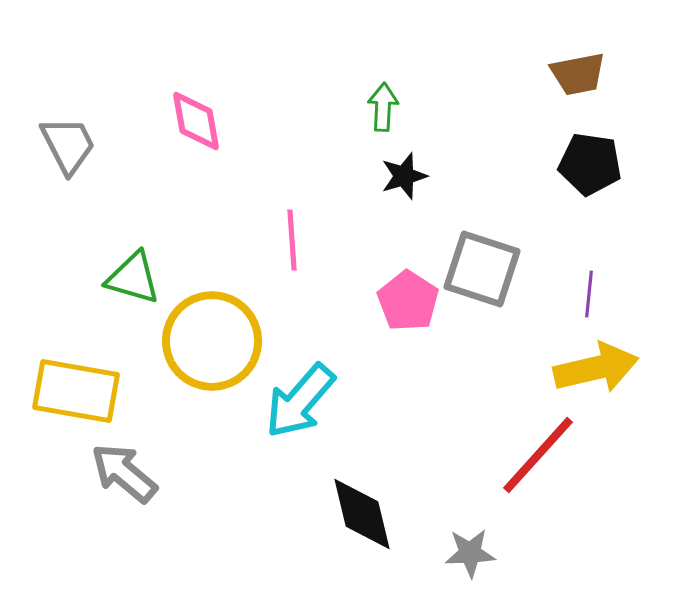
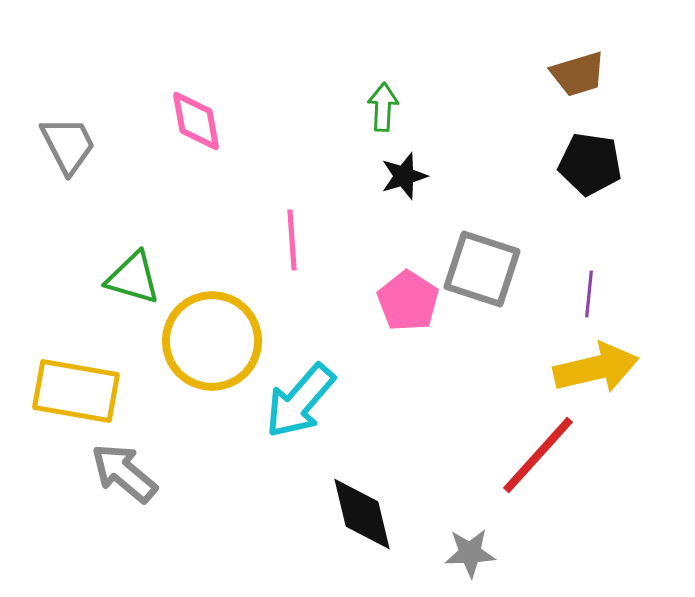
brown trapezoid: rotated 6 degrees counterclockwise
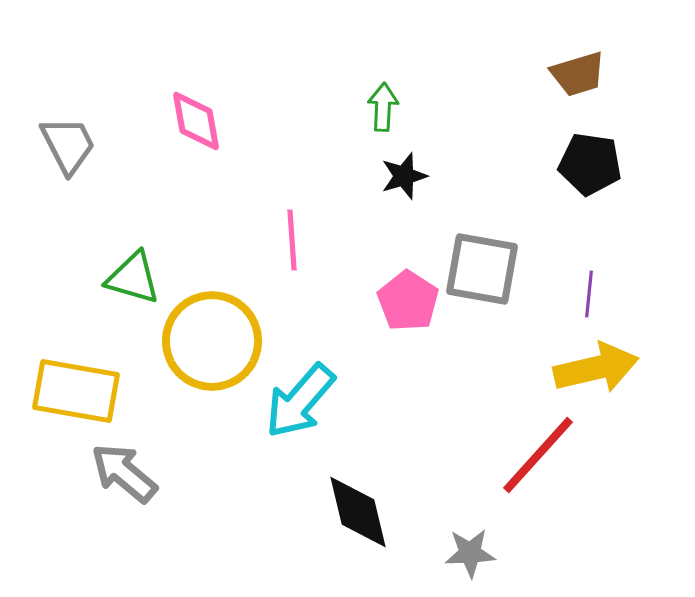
gray square: rotated 8 degrees counterclockwise
black diamond: moved 4 px left, 2 px up
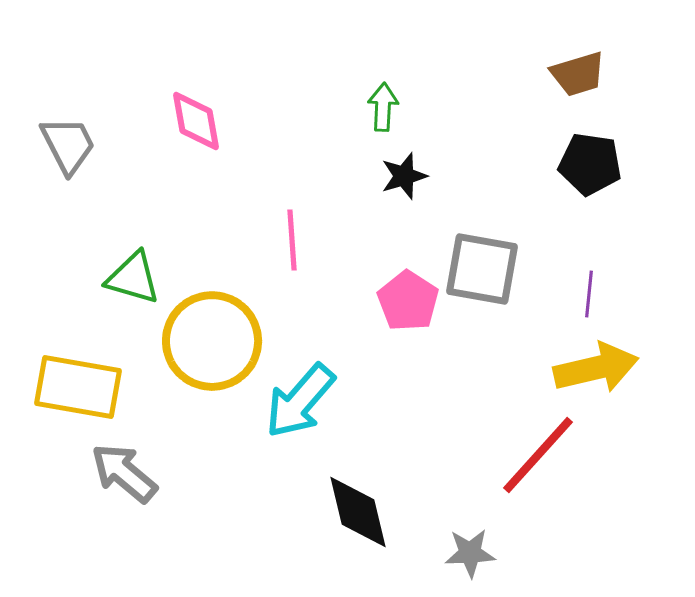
yellow rectangle: moved 2 px right, 4 px up
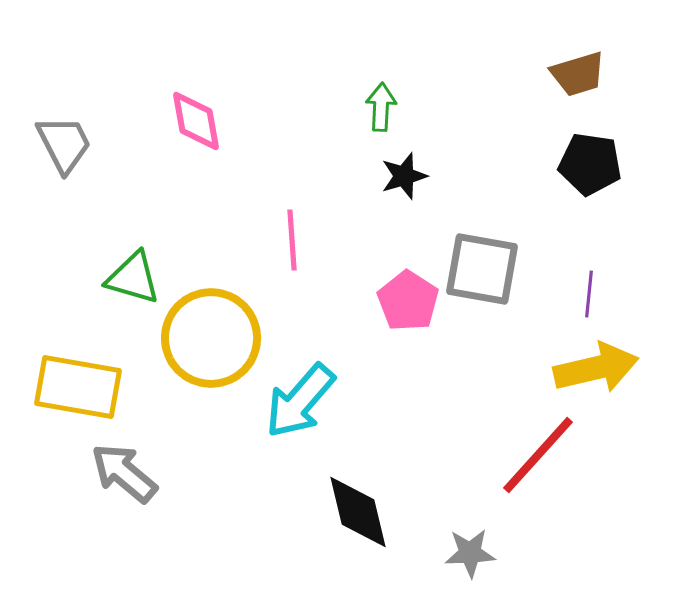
green arrow: moved 2 px left
gray trapezoid: moved 4 px left, 1 px up
yellow circle: moved 1 px left, 3 px up
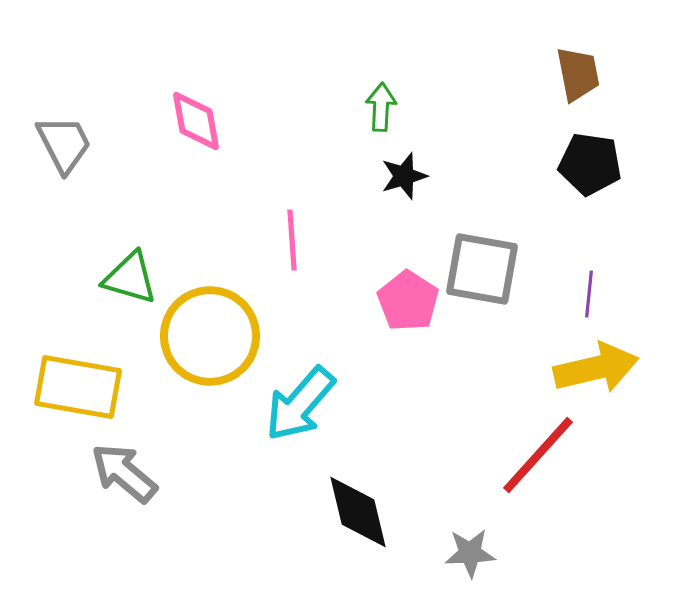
brown trapezoid: rotated 84 degrees counterclockwise
green triangle: moved 3 px left
yellow circle: moved 1 px left, 2 px up
cyan arrow: moved 3 px down
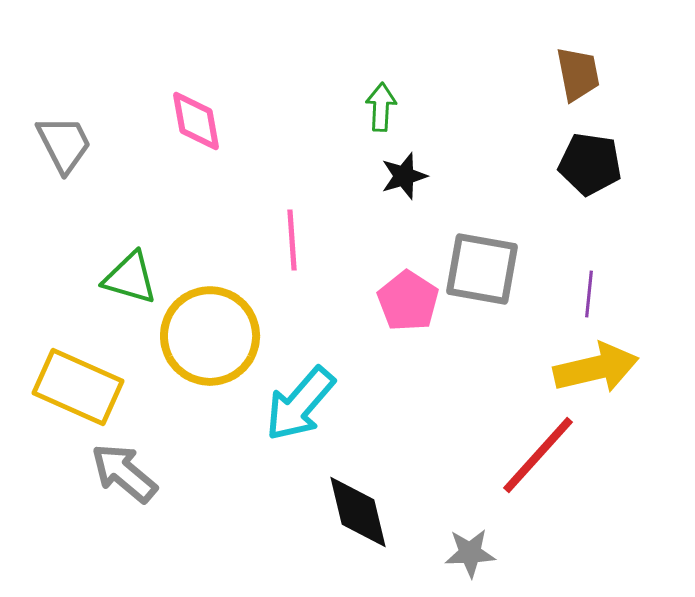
yellow rectangle: rotated 14 degrees clockwise
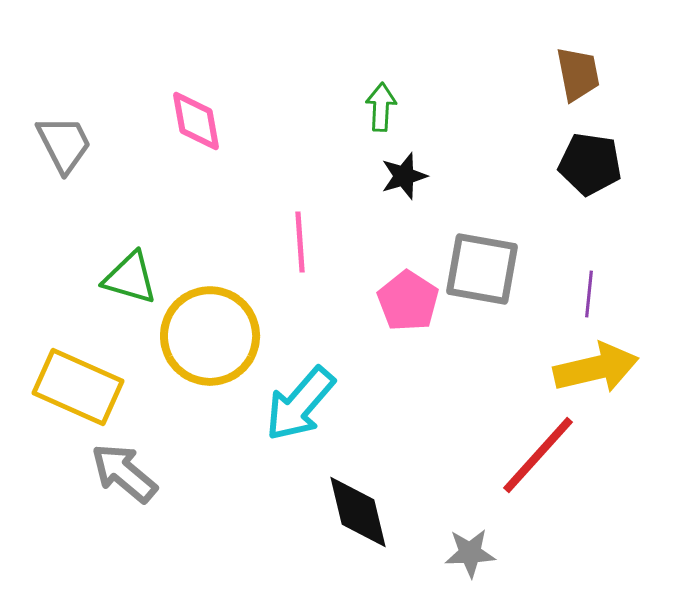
pink line: moved 8 px right, 2 px down
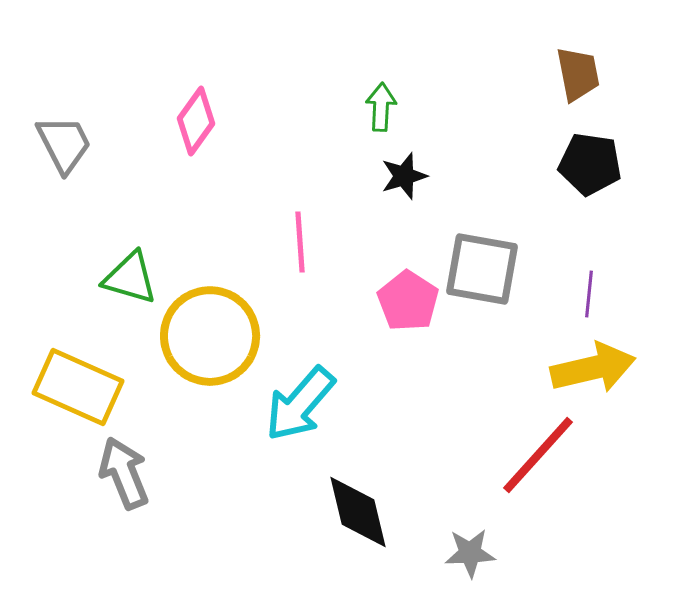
pink diamond: rotated 46 degrees clockwise
yellow arrow: moved 3 px left
gray arrow: rotated 28 degrees clockwise
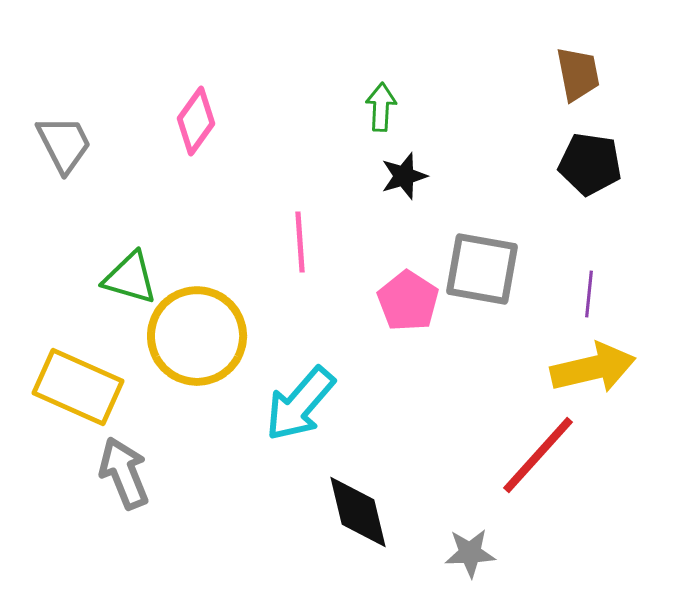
yellow circle: moved 13 px left
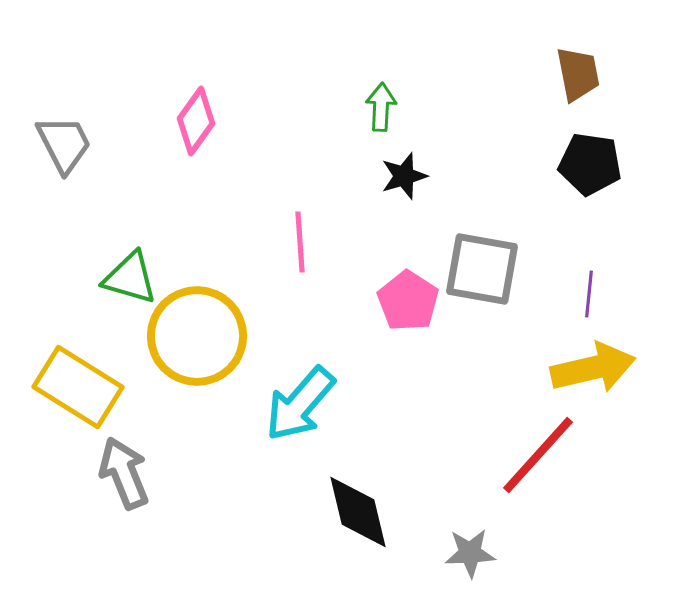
yellow rectangle: rotated 8 degrees clockwise
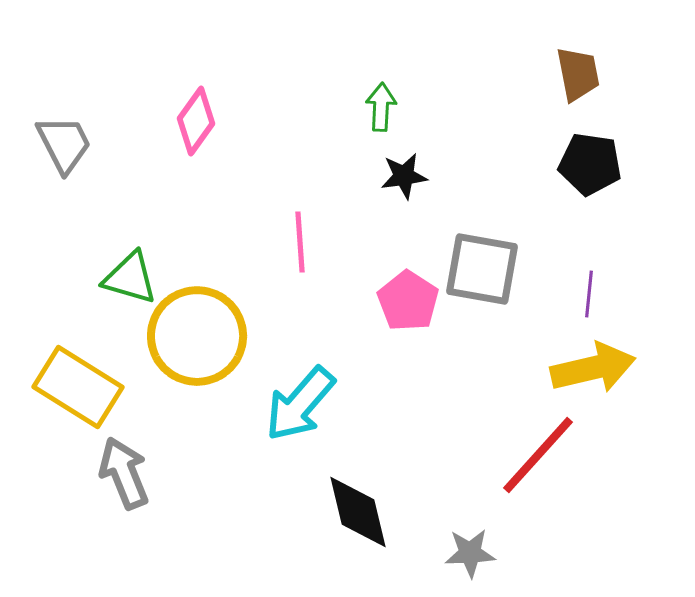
black star: rotated 9 degrees clockwise
